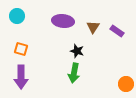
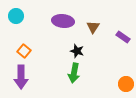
cyan circle: moved 1 px left
purple rectangle: moved 6 px right, 6 px down
orange square: moved 3 px right, 2 px down; rotated 24 degrees clockwise
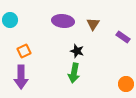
cyan circle: moved 6 px left, 4 px down
brown triangle: moved 3 px up
orange square: rotated 24 degrees clockwise
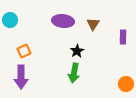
purple rectangle: rotated 56 degrees clockwise
black star: rotated 24 degrees clockwise
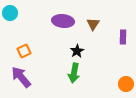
cyan circle: moved 7 px up
purple arrow: rotated 140 degrees clockwise
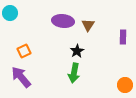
brown triangle: moved 5 px left, 1 px down
orange circle: moved 1 px left, 1 px down
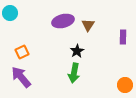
purple ellipse: rotated 20 degrees counterclockwise
orange square: moved 2 px left, 1 px down
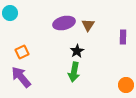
purple ellipse: moved 1 px right, 2 px down
green arrow: moved 1 px up
orange circle: moved 1 px right
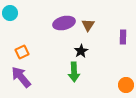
black star: moved 4 px right
green arrow: rotated 12 degrees counterclockwise
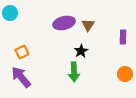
orange circle: moved 1 px left, 11 px up
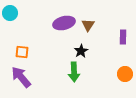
orange square: rotated 32 degrees clockwise
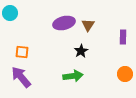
green arrow: moved 1 px left, 4 px down; rotated 96 degrees counterclockwise
